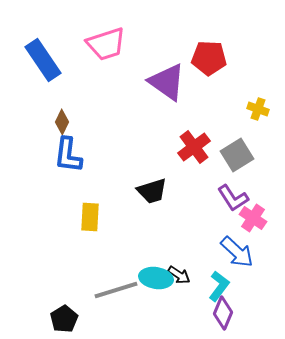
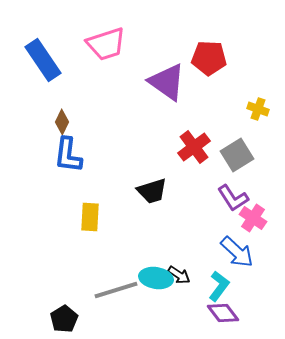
purple diamond: rotated 60 degrees counterclockwise
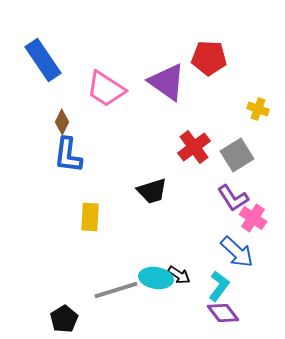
pink trapezoid: moved 45 px down; rotated 51 degrees clockwise
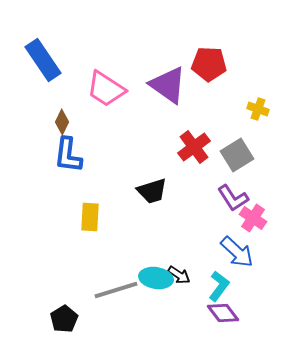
red pentagon: moved 6 px down
purple triangle: moved 1 px right, 3 px down
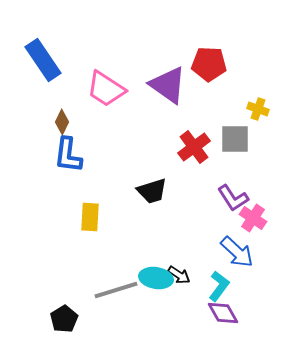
gray square: moved 2 px left, 16 px up; rotated 32 degrees clockwise
purple diamond: rotated 8 degrees clockwise
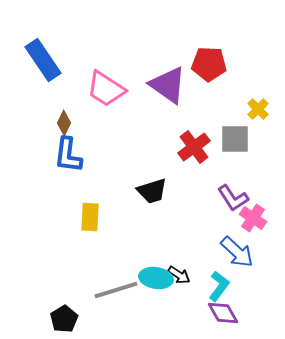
yellow cross: rotated 25 degrees clockwise
brown diamond: moved 2 px right, 1 px down
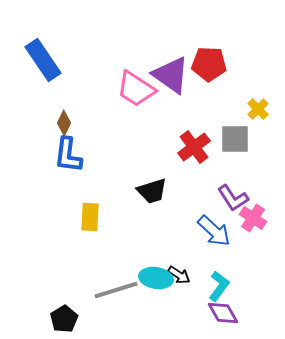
purple triangle: moved 3 px right, 10 px up
pink trapezoid: moved 30 px right
blue arrow: moved 23 px left, 21 px up
